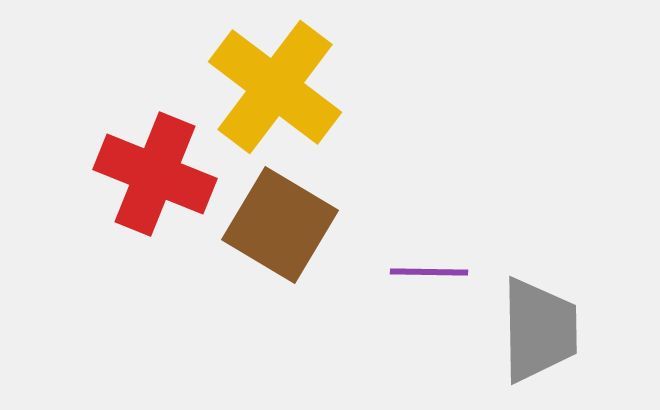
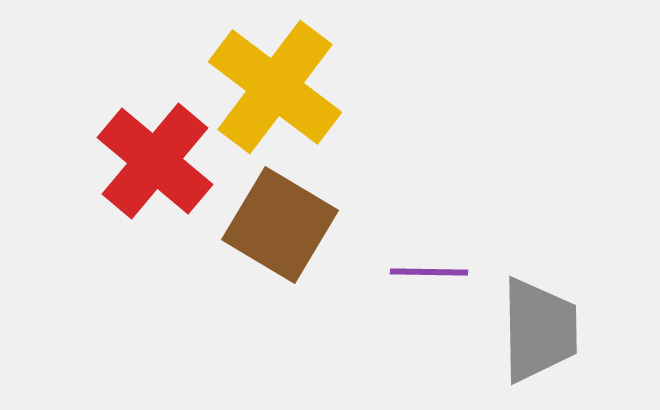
red cross: moved 13 px up; rotated 18 degrees clockwise
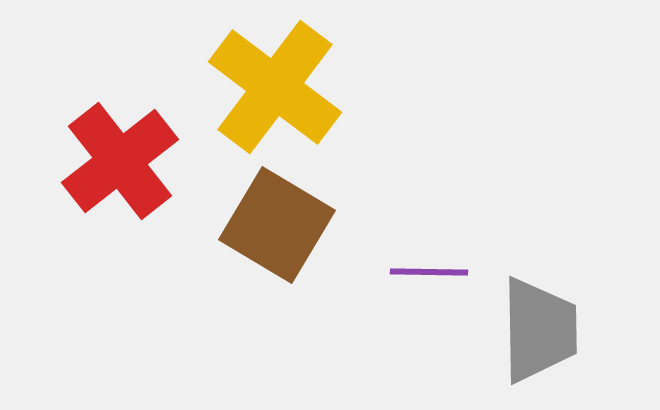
red cross: moved 35 px left; rotated 12 degrees clockwise
brown square: moved 3 px left
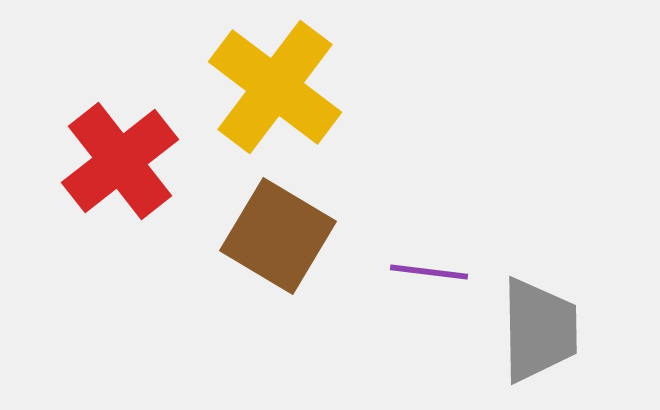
brown square: moved 1 px right, 11 px down
purple line: rotated 6 degrees clockwise
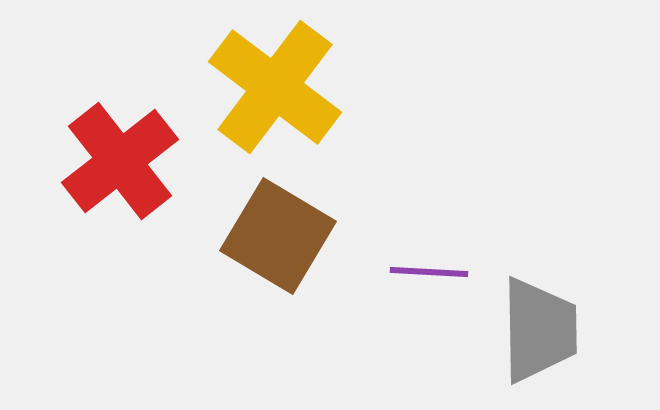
purple line: rotated 4 degrees counterclockwise
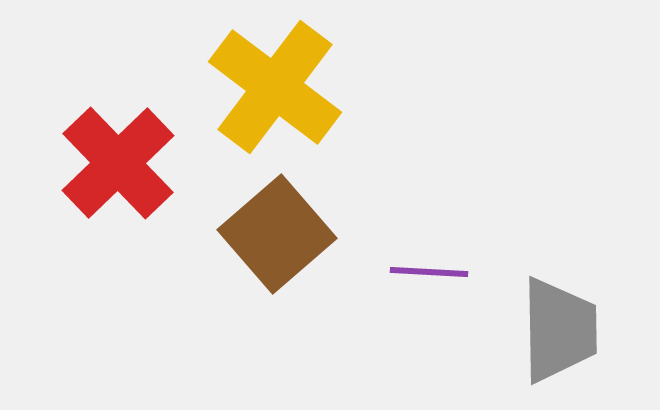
red cross: moved 2 px left, 2 px down; rotated 6 degrees counterclockwise
brown square: moved 1 px left, 2 px up; rotated 18 degrees clockwise
gray trapezoid: moved 20 px right
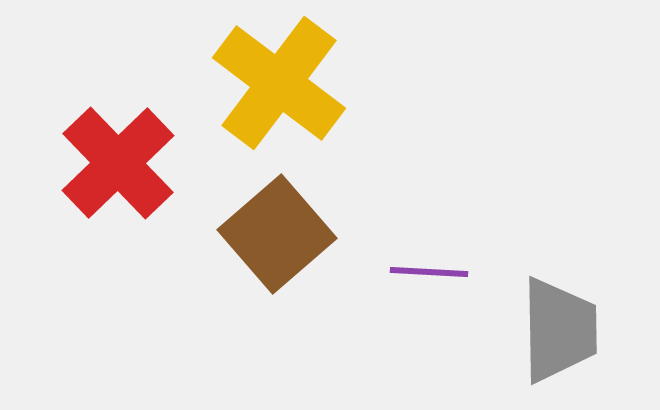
yellow cross: moved 4 px right, 4 px up
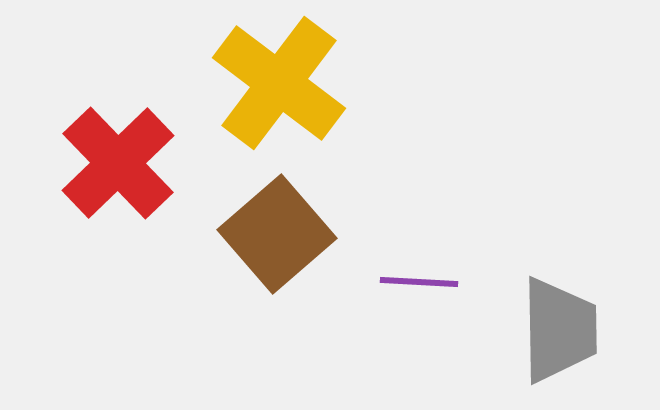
purple line: moved 10 px left, 10 px down
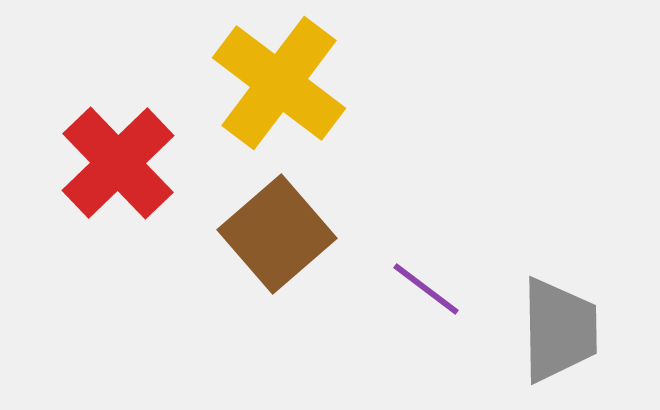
purple line: moved 7 px right, 7 px down; rotated 34 degrees clockwise
